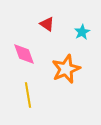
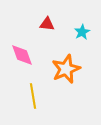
red triangle: rotated 28 degrees counterclockwise
pink diamond: moved 2 px left, 1 px down
yellow line: moved 5 px right, 1 px down
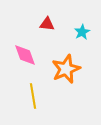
pink diamond: moved 3 px right
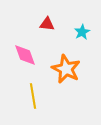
orange star: rotated 24 degrees counterclockwise
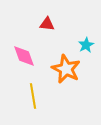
cyan star: moved 4 px right, 13 px down
pink diamond: moved 1 px left, 1 px down
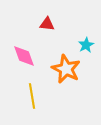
yellow line: moved 1 px left
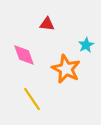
pink diamond: moved 1 px up
yellow line: moved 3 px down; rotated 25 degrees counterclockwise
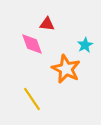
cyan star: moved 1 px left
pink diamond: moved 8 px right, 11 px up
